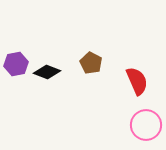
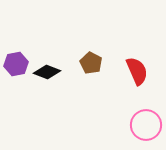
red semicircle: moved 10 px up
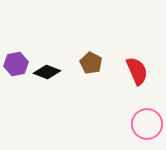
pink circle: moved 1 px right, 1 px up
